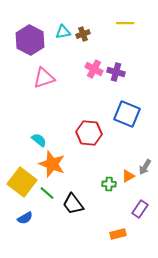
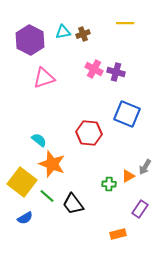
green line: moved 3 px down
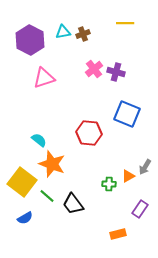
pink cross: rotated 24 degrees clockwise
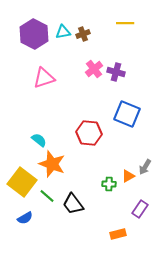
purple hexagon: moved 4 px right, 6 px up
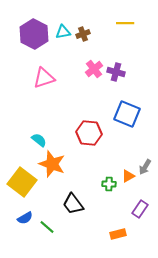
green line: moved 31 px down
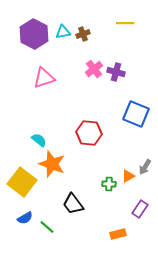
blue square: moved 9 px right
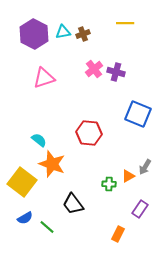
blue square: moved 2 px right
orange rectangle: rotated 49 degrees counterclockwise
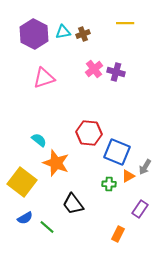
blue square: moved 21 px left, 38 px down
orange star: moved 4 px right, 1 px up
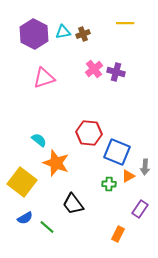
gray arrow: rotated 28 degrees counterclockwise
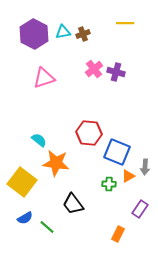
orange star: rotated 12 degrees counterclockwise
